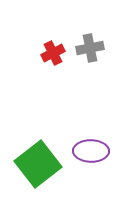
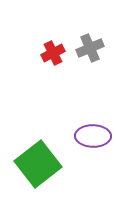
gray cross: rotated 12 degrees counterclockwise
purple ellipse: moved 2 px right, 15 px up
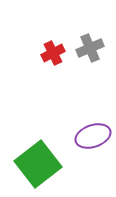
purple ellipse: rotated 20 degrees counterclockwise
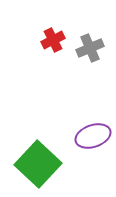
red cross: moved 13 px up
green square: rotated 9 degrees counterclockwise
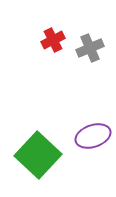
green square: moved 9 px up
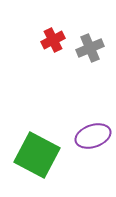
green square: moved 1 px left; rotated 15 degrees counterclockwise
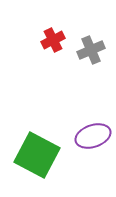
gray cross: moved 1 px right, 2 px down
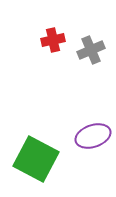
red cross: rotated 15 degrees clockwise
green square: moved 1 px left, 4 px down
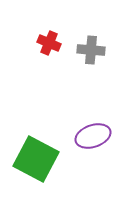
red cross: moved 4 px left, 3 px down; rotated 35 degrees clockwise
gray cross: rotated 28 degrees clockwise
